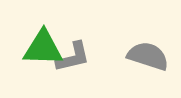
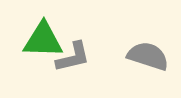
green triangle: moved 8 px up
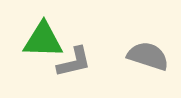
gray L-shape: moved 1 px right, 5 px down
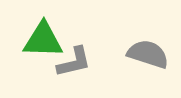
gray semicircle: moved 2 px up
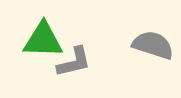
gray semicircle: moved 5 px right, 9 px up
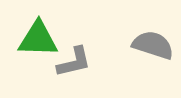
green triangle: moved 5 px left, 1 px up
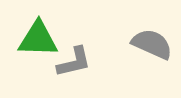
gray semicircle: moved 1 px left, 1 px up; rotated 6 degrees clockwise
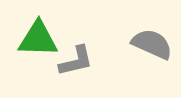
gray L-shape: moved 2 px right, 1 px up
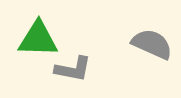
gray L-shape: moved 3 px left, 8 px down; rotated 24 degrees clockwise
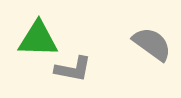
gray semicircle: rotated 12 degrees clockwise
